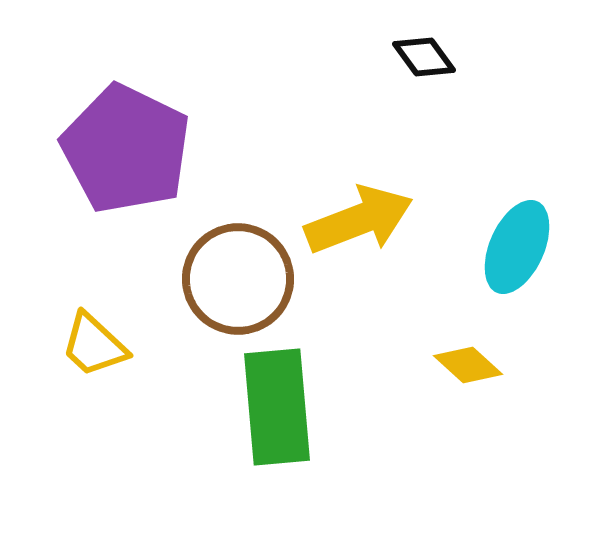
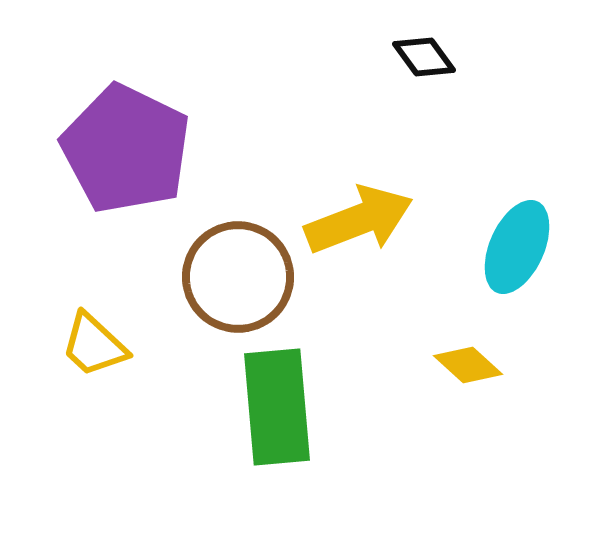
brown circle: moved 2 px up
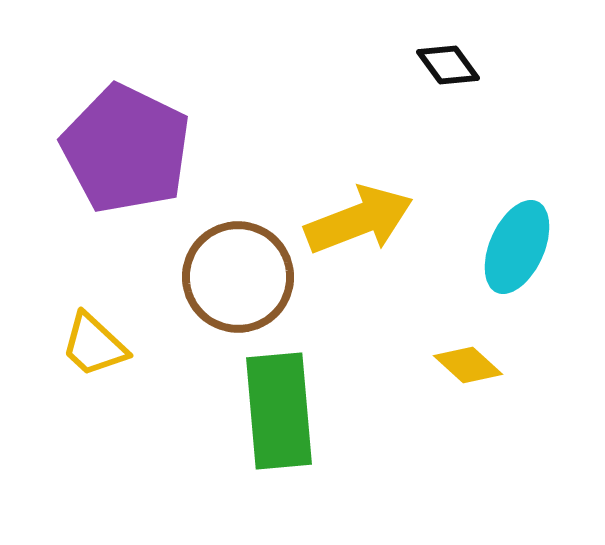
black diamond: moved 24 px right, 8 px down
green rectangle: moved 2 px right, 4 px down
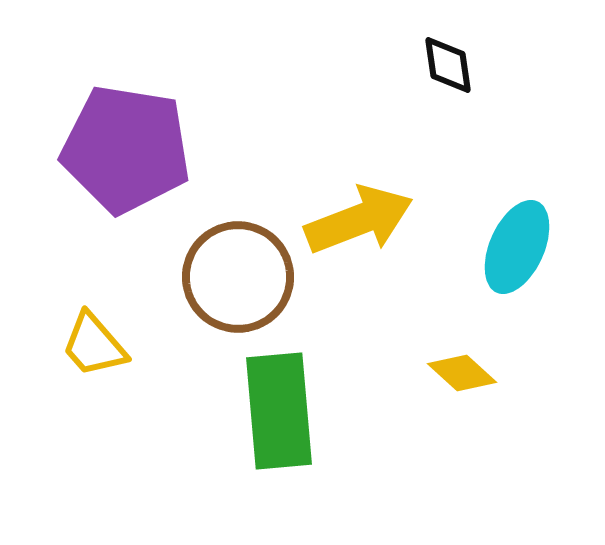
black diamond: rotated 28 degrees clockwise
purple pentagon: rotated 17 degrees counterclockwise
yellow trapezoid: rotated 6 degrees clockwise
yellow diamond: moved 6 px left, 8 px down
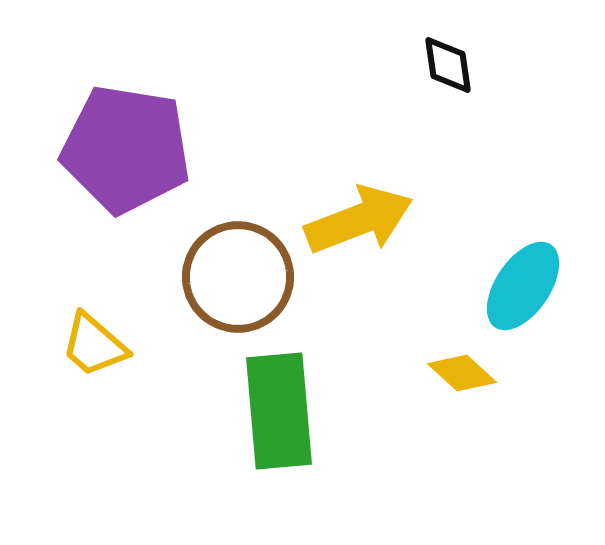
cyan ellipse: moved 6 px right, 39 px down; rotated 10 degrees clockwise
yellow trapezoid: rotated 8 degrees counterclockwise
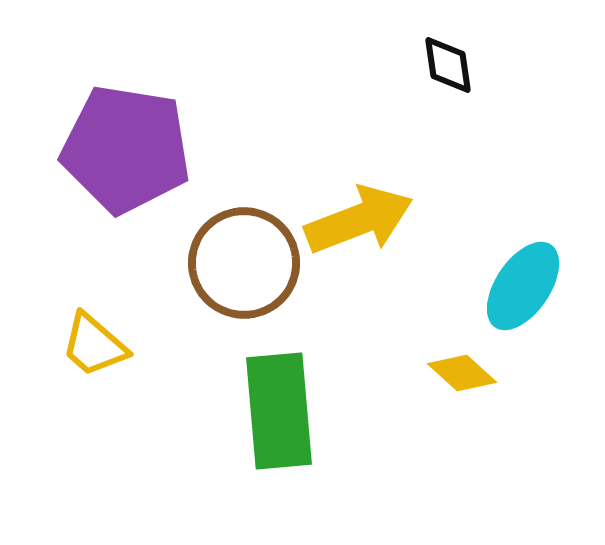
brown circle: moved 6 px right, 14 px up
